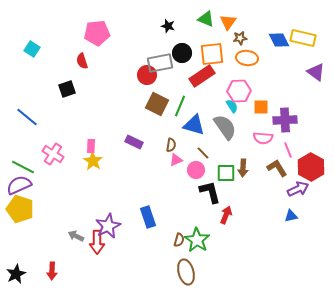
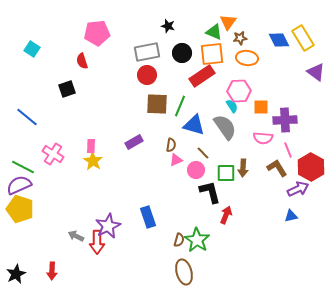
green triangle at (206, 19): moved 8 px right, 13 px down
yellow rectangle at (303, 38): rotated 45 degrees clockwise
gray rectangle at (160, 63): moved 13 px left, 11 px up
brown square at (157, 104): rotated 25 degrees counterclockwise
purple rectangle at (134, 142): rotated 54 degrees counterclockwise
brown ellipse at (186, 272): moved 2 px left
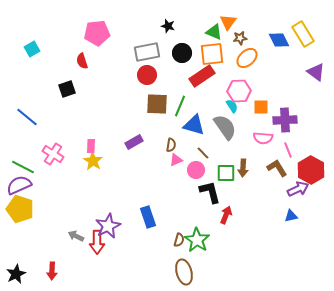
yellow rectangle at (303, 38): moved 4 px up
cyan square at (32, 49): rotated 28 degrees clockwise
orange ellipse at (247, 58): rotated 50 degrees counterclockwise
red hexagon at (311, 167): moved 3 px down
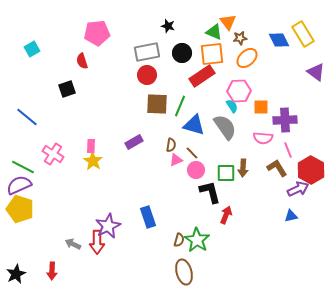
orange triangle at (228, 22): rotated 12 degrees counterclockwise
brown line at (203, 153): moved 11 px left
gray arrow at (76, 236): moved 3 px left, 8 px down
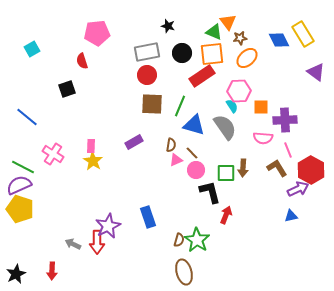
brown square at (157, 104): moved 5 px left
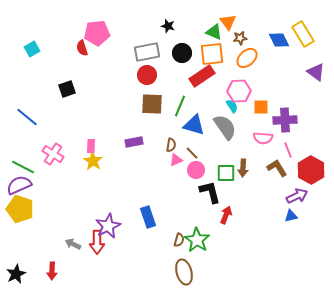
red semicircle at (82, 61): moved 13 px up
purple rectangle at (134, 142): rotated 18 degrees clockwise
purple arrow at (298, 189): moved 1 px left, 7 px down
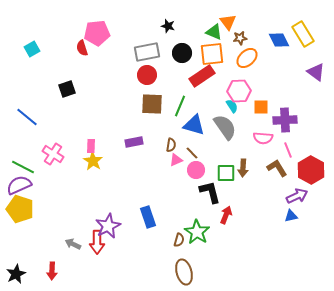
green star at (197, 240): moved 8 px up
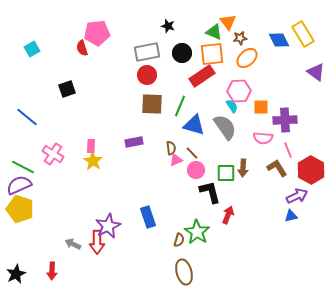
brown semicircle at (171, 145): moved 3 px down; rotated 16 degrees counterclockwise
red arrow at (226, 215): moved 2 px right
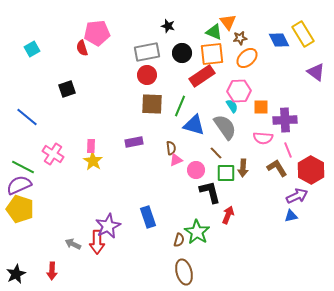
brown line at (192, 153): moved 24 px right
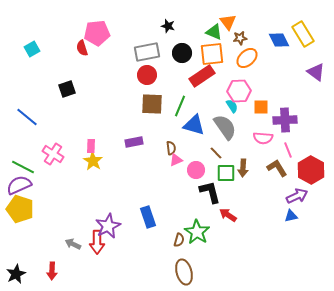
red arrow at (228, 215): rotated 78 degrees counterclockwise
